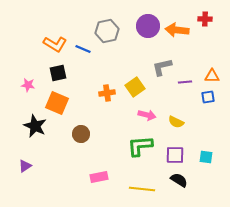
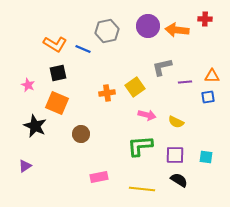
pink star: rotated 16 degrees clockwise
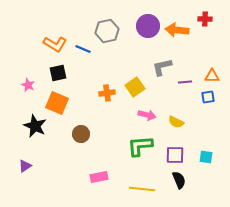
black semicircle: rotated 36 degrees clockwise
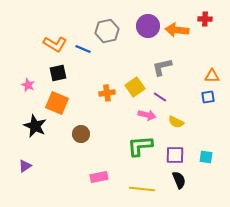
purple line: moved 25 px left, 15 px down; rotated 40 degrees clockwise
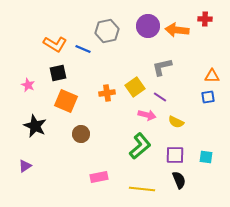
orange square: moved 9 px right, 2 px up
green L-shape: rotated 144 degrees clockwise
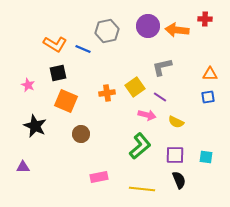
orange triangle: moved 2 px left, 2 px up
purple triangle: moved 2 px left, 1 px down; rotated 32 degrees clockwise
